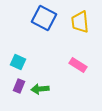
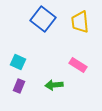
blue square: moved 1 px left, 1 px down; rotated 10 degrees clockwise
green arrow: moved 14 px right, 4 px up
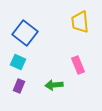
blue square: moved 18 px left, 14 px down
pink rectangle: rotated 36 degrees clockwise
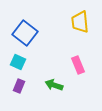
green arrow: rotated 24 degrees clockwise
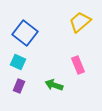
yellow trapezoid: rotated 55 degrees clockwise
